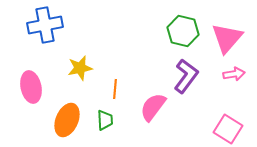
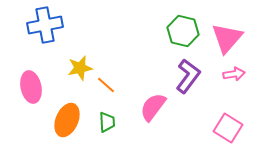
purple L-shape: moved 2 px right
orange line: moved 9 px left, 4 px up; rotated 54 degrees counterclockwise
green trapezoid: moved 2 px right, 2 px down
pink square: moved 1 px up
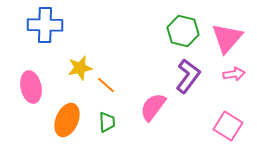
blue cross: rotated 12 degrees clockwise
pink square: moved 2 px up
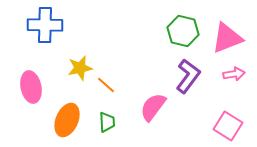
pink triangle: rotated 28 degrees clockwise
